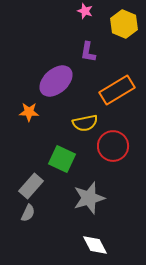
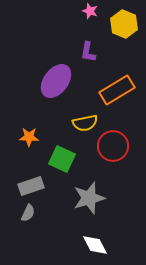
pink star: moved 5 px right
purple ellipse: rotated 12 degrees counterclockwise
orange star: moved 25 px down
gray rectangle: rotated 30 degrees clockwise
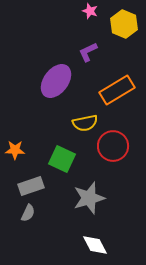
purple L-shape: rotated 55 degrees clockwise
orange star: moved 14 px left, 13 px down
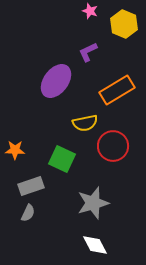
gray star: moved 4 px right, 5 px down
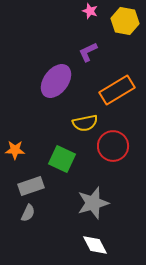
yellow hexagon: moved 1 px right, 3 px up; rotated 12 degrees counterclockwise
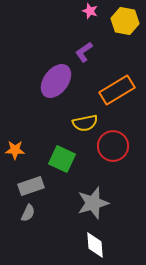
purple L-shape: moved 4 px left; rotated 10 degrees counterclockwise
white diamond: rotated 24 degrees clockwise
